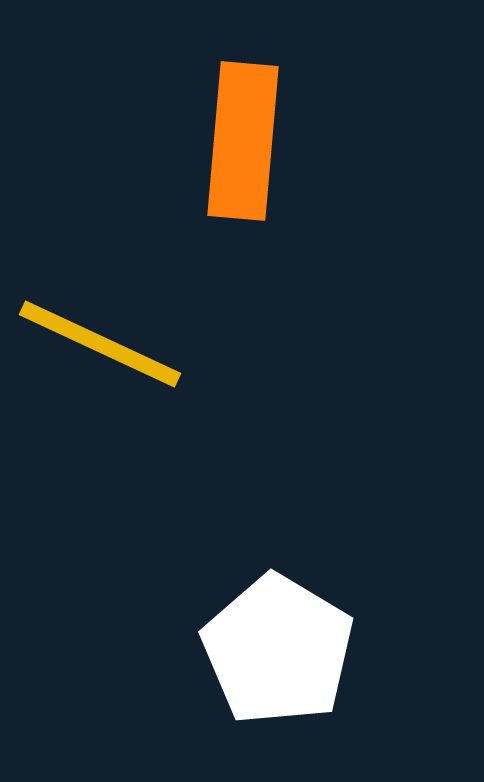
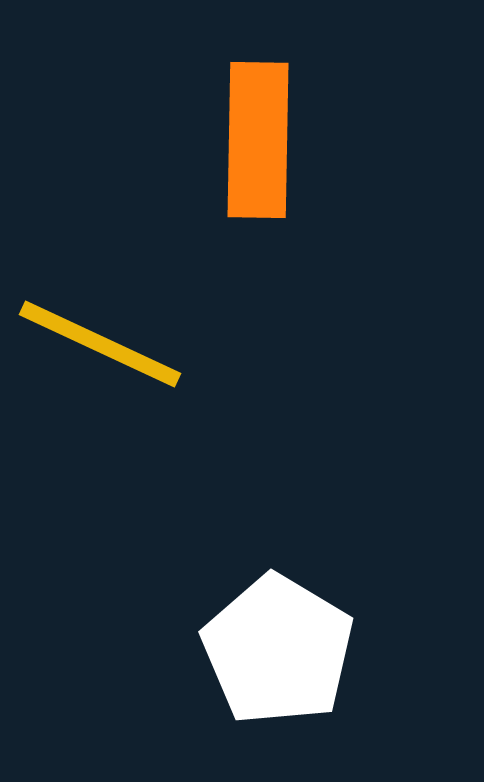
orange rectangle: moved 15 px right, 1 px up; rotated 4 degrees counterclockwise
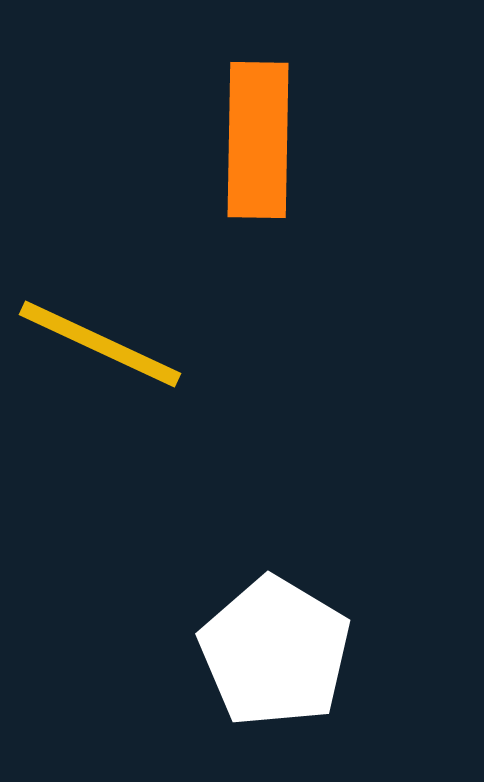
white pentagon: moved 3 px left, 2 px down
